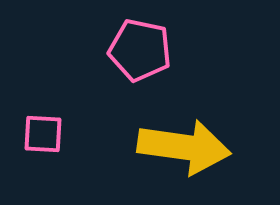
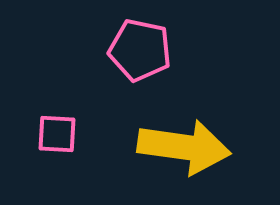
pink square: moved 14 px right
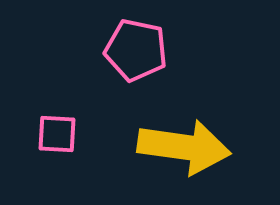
pink pentagon: moved 4 px left
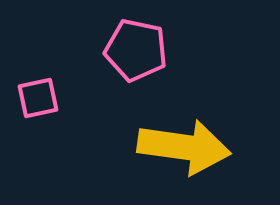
pink square: moved 19 px left, 36 px up; rotated 15 degrees counterclockwise
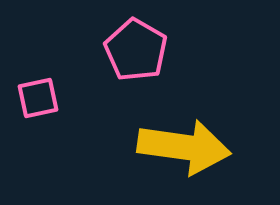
pink pentagon: rotated 18 degrees clockwise
